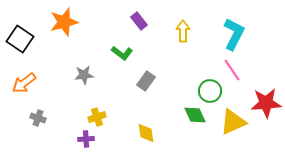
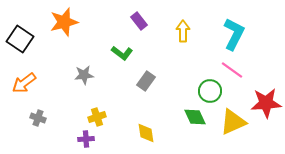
pink line: rotated 20 degrees counterclockwise
green diamond: moved 2 px down
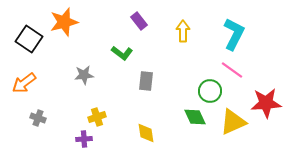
black square: moved 9 px right
gray rectangle: rotated 30 degrees counterclockwise
purple cross: moved 2 px left
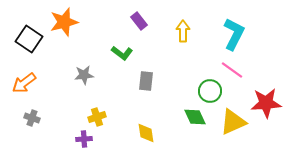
gray cross: moved 6 px left
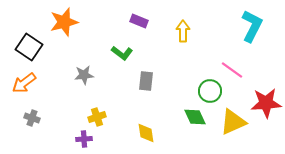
purple rectangle: rotated 30 degrees counterclockwise
cyan L-shape: moved 18 px right, 8 px up
black square: moved 8 px down
